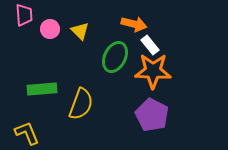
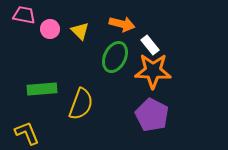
pink trapezoid: rotated 75 degrees counterclockwise
orange arrow: moved 12 px left
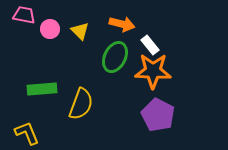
purple pentagon: moved 6 px right
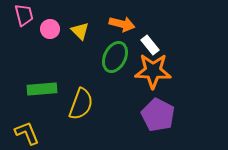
pink trapezoid: rotated 65 degrees clockwise
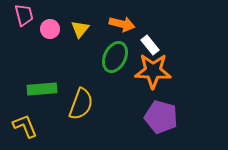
yellow triangle: moved 2 px up; rotated 24 degrees clockwise
purple pentagon: moved 3 px right, 2 px down; rotated 12 degrees counterclockwise
yellow L-shape: moved 2 px left, 7 px up
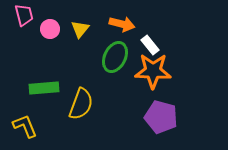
green rectangle: moved 2 px right, 1 px up
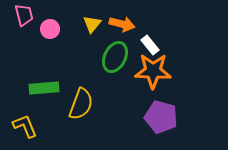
yellow triangle: moved 12 px right, 5 px up
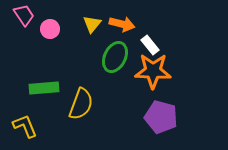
pink trapezoid: rotated 20 degrees counterclockwise
